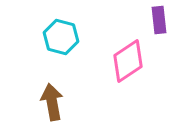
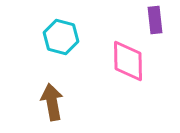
purple rectangle: moved 4 px left
pink diamond: rotated 57 degrees counterclockwise
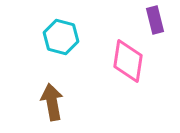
purple rectangle: rotated 8 degrees counterclockwise
pink diamond: rotated 9 degrees clockwise
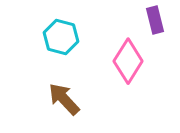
pink diamond: rotated 24 degrees clockwise
brown arrow: moved 12 px right, 3 px up; rotated 33 degrees counterclockwise
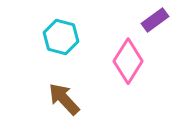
purple rectangle: rotated 68 degrees clockwise
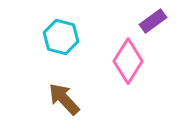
purple rectangle: moved 2 px left, 1 px down
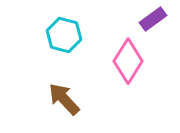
purple rectangle: moved 2 px up
cyan hexagon: moved 3 px right, 2 px up
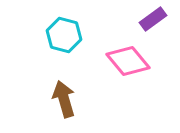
pink diamond: rotated 72 degrees counterclockwise
brown arrow: rotated 27 degrees clockwise
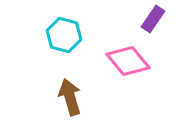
purple rectangle: rotated 20 degrees counterclockwise
brown arrow: moved 6 px right, 2 px up
